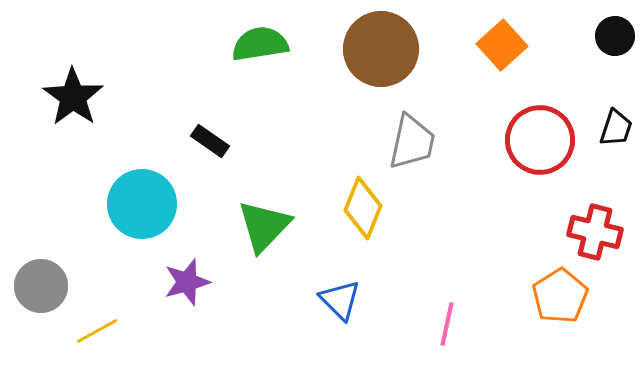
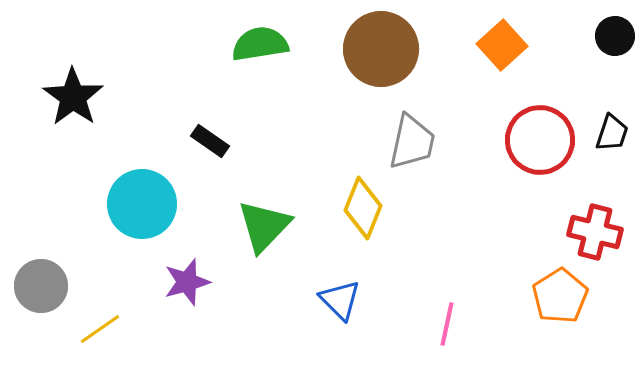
black trapezoid: moved 4 px left, 5 px down
yellow line: moved 3 px right, 2 px up; rotated 6 degrees counterclockwise
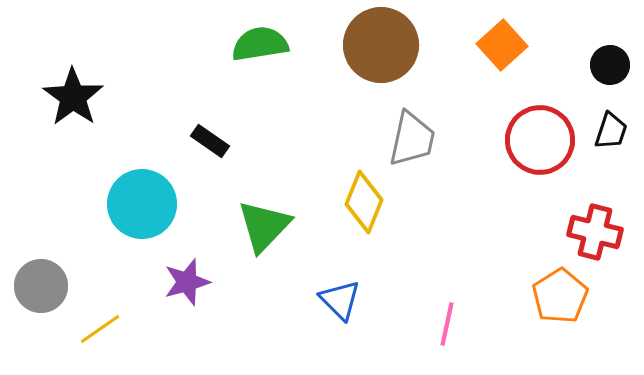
black circle: moved 5 px left, 29 px down
brown circle: moved 4 px up
black trapezoid: moved 1 px left, 2 px up
gray trapezoid: moved 3 px up
yellow diamond: moved 1 px right, 6 px up
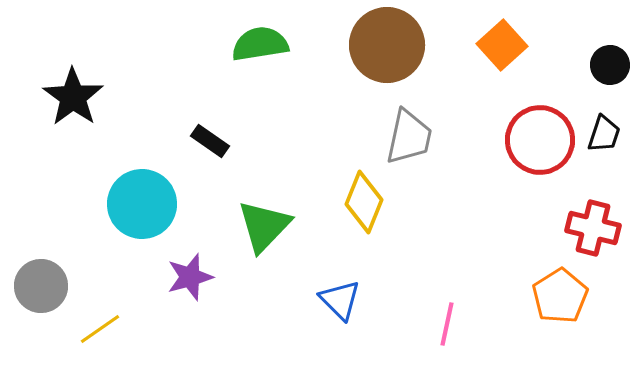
brown circle: moved 6 px right
black trapezoid: moved 7 px left, 3 px down
gray trapezoid: moved 3 px left, 2 px up
red cross: moved 2 px left, 4 px up
purple star: moved 3 px right, 5 px up
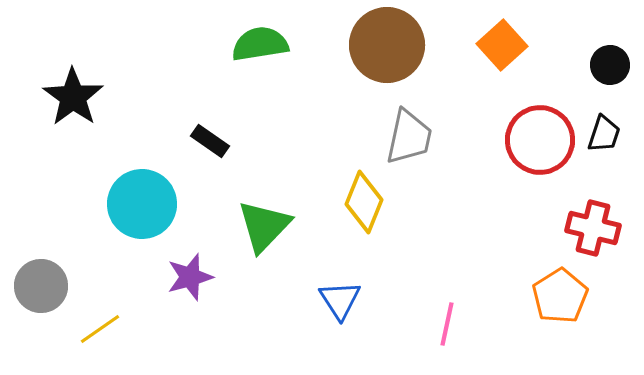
blue triangle: rotated 12 degrees clockwise
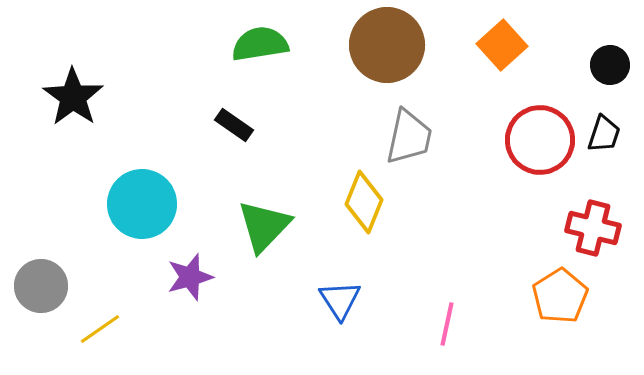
black rectangle: moved 24 px right, 16 px up
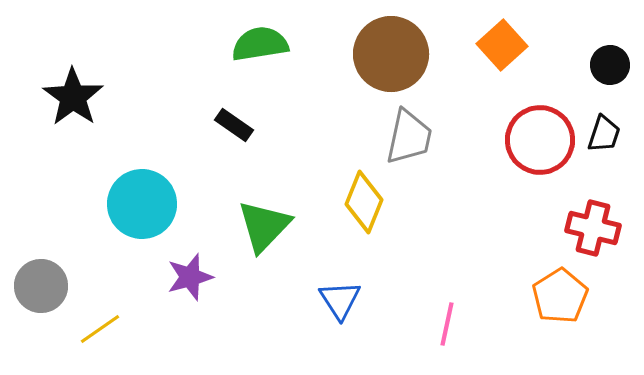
brown circle: moved 4 px right, 9 px down
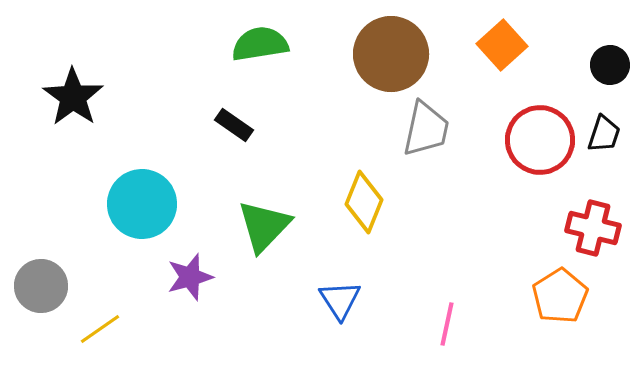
gray trapezoid: moved 17 px right, 8 px up
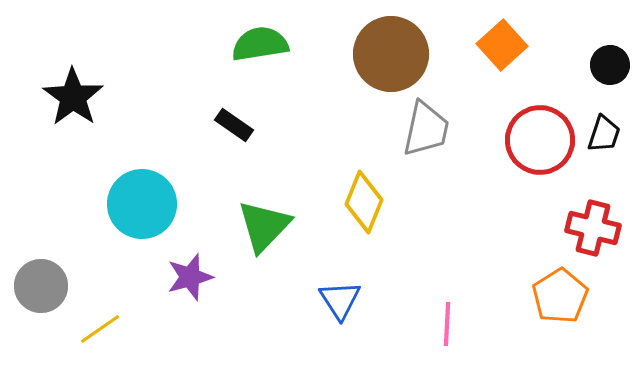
pink line: rotated 9 degrees counterclockwise
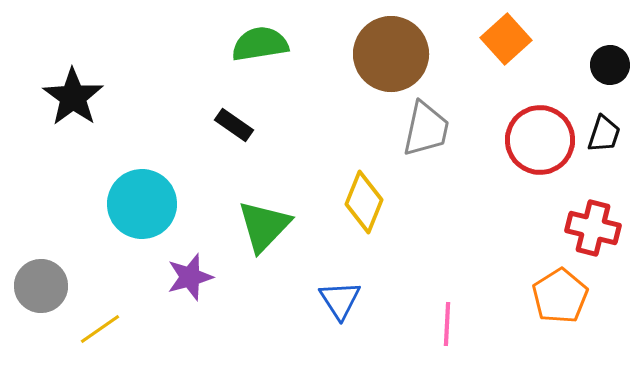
orange square: moved 4 px right, 6 px up
